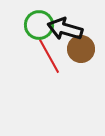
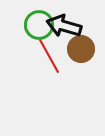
black arrow: moved 1 px left, 3 px up
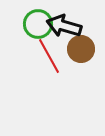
green circle: moved 1 px left, 1 px up
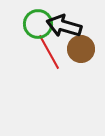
red line: moved 4 px up
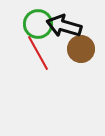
red line: moved 11 px left, 1 px down
